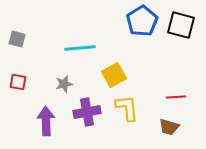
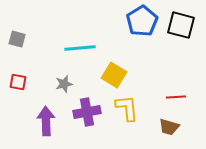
yellow square: rotated 30 degrees counterclockwise
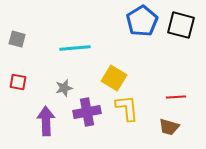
cyan line: moved 5 px left
yellow square: moved 3 px down
gray star: moved 4 px down
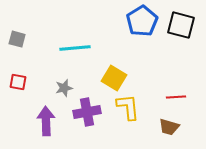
yellow L-shape: moved 1 px right, 1 px up
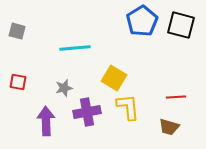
gray square: moved 8 px up
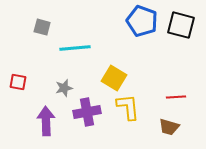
blue pentagon: rotated 20 degrees counterclockwise
gray square: moved 25 px right, 4 px up
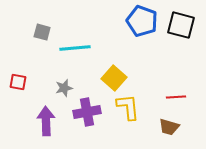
gray square: moved 5 px down
yellow square: rotated 10 degrees clockwise
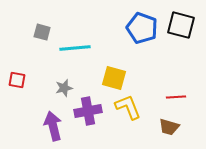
blue pentagon: moved 7 px down
yellow square: rotated 25 degrees counterclockwise
red square: moved 1 px left, 2 px up
yellow L-shape: rotated 16 degrees counterclockwise
purple cross: moved 1 px right, 1 px up
purple arrow: moved 7 px right, 5 px down; rotated 12 degrees counterclockwise
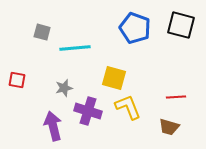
blue pentagon: moved 7 px left
purple cross: rotated 28 degrees clockwise
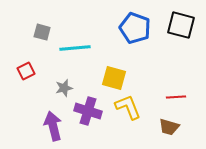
red square: moved 9 px right, 9 px up; rotated 36 degrees counterclockwise
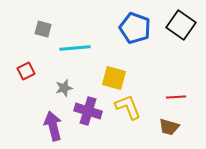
black square: rotated 20 degrees clockwise
gray square: moved 1 px right, 3 px up
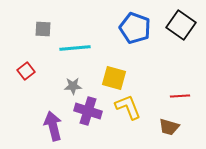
gray square: rotated 12 degrees counterclockwise
red square: rotated 12 degrees counterclockwise
gray star: moved 9 px right, 2 px up; rotated 12 degrees clockwise
red line: moved 4 px right, 1 px up
